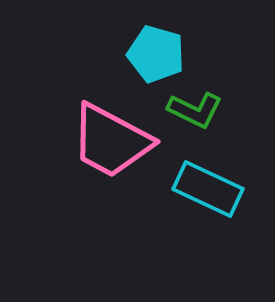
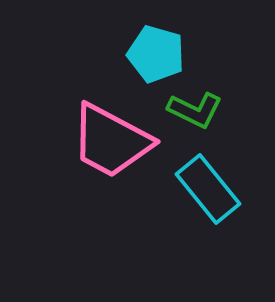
cyan rectangle: rotated 26 degrees clockwise
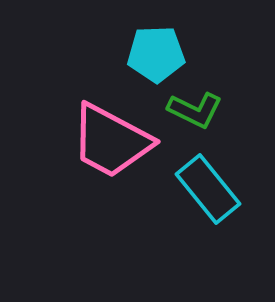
cyan pentagon: rotated 18 degrees counterclockwise
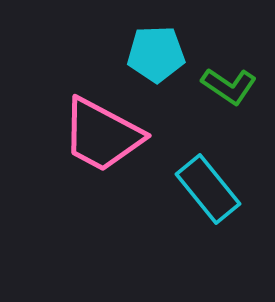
green L-shape: moved 34 px right, 24 px up; rotated 8 degrees clockwise
pink trapezoid: moved 9 px left, 6 px up
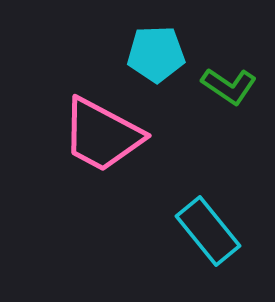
cyan rectangle: moved 42 px down
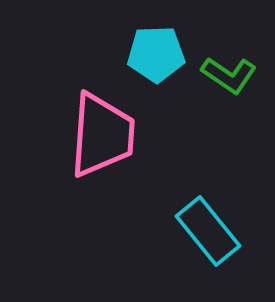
green L-shape: moved 11 px up
pink trapezoid: rotated 114 degrees counterclockwise
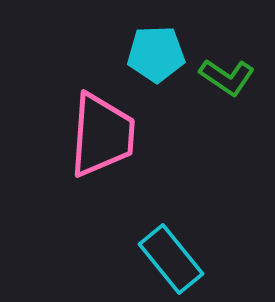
green L-shape: moved 2 px left, 2 px down
cyan rectangle: moved 37 px left, 28 px down
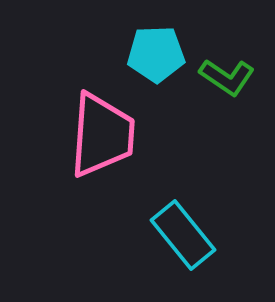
cyan rectangle: moved 12 px right, 24 px up
